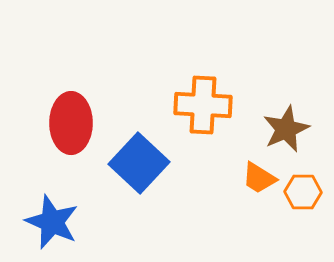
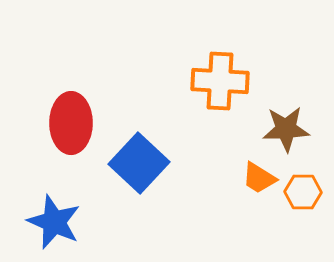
orange cross: moved 17 px right, 24 px up
brown star: rotated 21 degrees clockwise
blue star: moved 2 px right
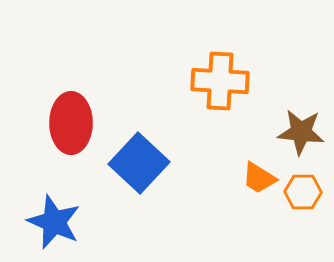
brown star: moved 15 px right, 3 px down; rotated 9 degrees clockwise
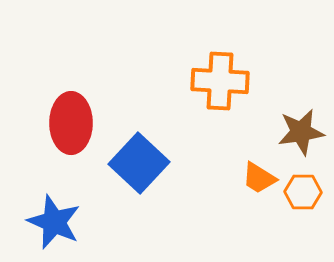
brown star: rotated 15 degrees counterclockwise
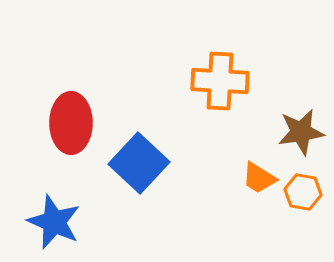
orange hexagon: rotated 9 degrees clockwise
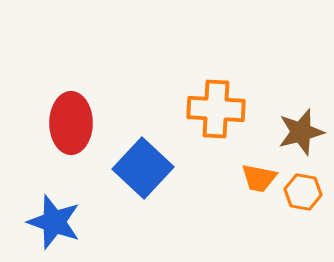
orange cross: moved 4 px left, 28 px down
brown star: rotated 6 degrees counterclockwise
blue square: moved 4 px right, 5 px down
orange trapezoid: rotated 21 degrees counterclockwise
blue star: rotated 4 degrees counterclockwise
